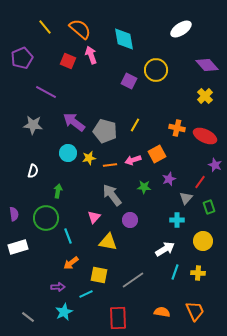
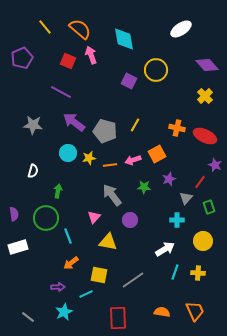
purple line at (46, 92): moved 15 px right
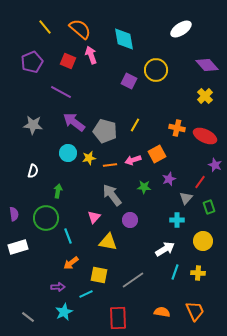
purple pentagon at (22, 58): moved 10 px right, 4 px down
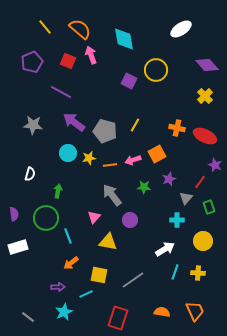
white semicircle at (33, 171): moved 3 px left, 3 px down
red rectangle at (118, 318): rotated 20 degrees clockwise
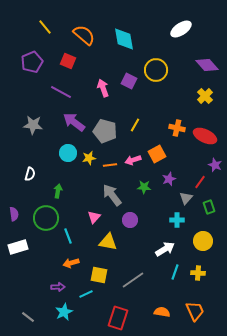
orange semicircle at (80, 29): moved 4 px right, 6 px down
pink arrow at (91, 55): moved 12 px right, 33 px down
orange arrow at (71, 263): rotated 21 degrees clockwise
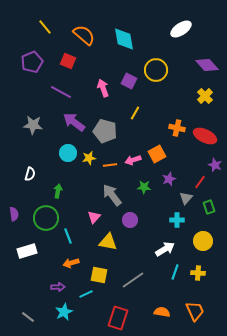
yellow line at (135, 125): moved 12 px up
white rectangle at (18, 247): moved 9 px right, 4 px down
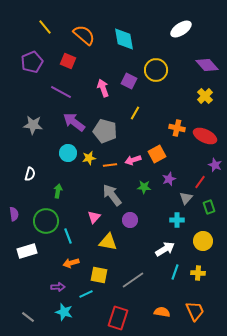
green circle at (46, 218): moved 3 px down
cyan star at (64, 312): rotated 30 degrees counterclockwise
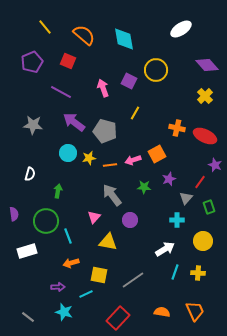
red rectangle at (118, 318): rotated 25 degrees clockwise
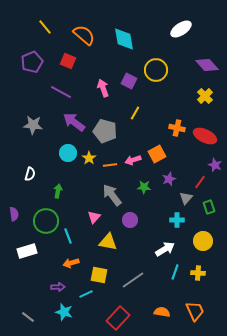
yellow star at (89, 158): rotated 24 degrees counterclockwise
